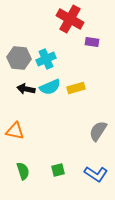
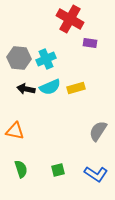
purple rectangle: moved 2 px left, 1 px down
green semicircle: moved 2 px left, 2 px up
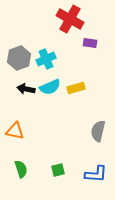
gray hexagon: rotated 25 degrees counterclockwise
gray semicircle: rotated 20 degrees counterclockwise
blue L-shape: rotated 30 degrees counterclockwise
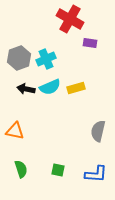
green square: rotated 24 degrees clockwise
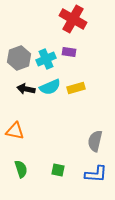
red cross: moved 3 px right
purple rectangle: moved 21 px left, 9 px down
gray semicircle: moved 3 px left, 10 px down
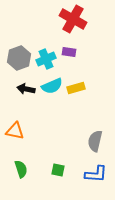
cyan semicircle: moved 2 px right, 1 px up
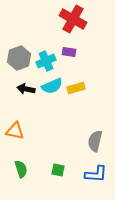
cyan cross: moved 2 px down
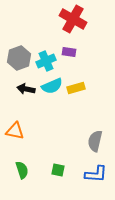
green semicircle: moved 1 px right, 1 px down
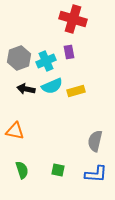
red cross: rotated 12 degrees counterclockwise
purple rectangle: rotated 72 degrees clockwise
yellow rectangle: moved 3 px down
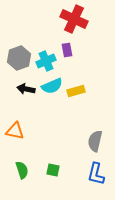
red cross: moved 1 px right; rotated 8 degrees clockwise
purple rectangle: moved 2 px left, 2 px up
green square: moved 5 px left
blue L-shape: rotated 100 degrees clockwise
